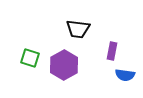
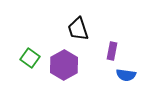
black trapezoid: rotated 65 degrees clockwise
green square: rotated 18 degrees clockwise
blue semicircle: moved 1 px right
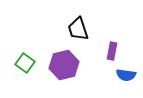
green square: moved 5 px left, 5 px down
purple hexagon: rotated 16 degrees clockwise
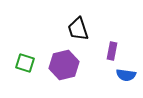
green square: rotated 18 degrees counterclockwise
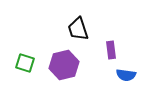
purple rectangle: moved 1 px left, 1 px up; rotated 18 degrees counterclockwise
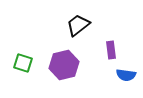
black trapezoid: moved 4 px up; rotated 70 degrees clockwise
green square: moved 2 px left
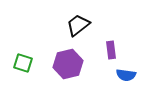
purple hexagon: moved 4 px right, 1 px up
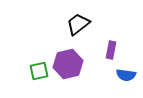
black trapezoid: moved 1 px up
purple rectangle: rotated 18 degrees clockwise
green square: moved 16 px right, 8 px down; rotated 30 degrees counterclockwise
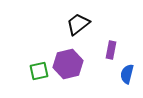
blue semicircle: moved 1 px right, 1 px up; rotated 96 degrees clockwise
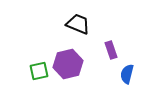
black trapezoid: rotated 60 degrees clockwise
purple rectangle: rotated 30 degrees counterclockwise
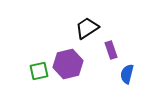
black trapezoid: moved 9 px right, 4 px down; rotated 55 degrees counterclockwise
